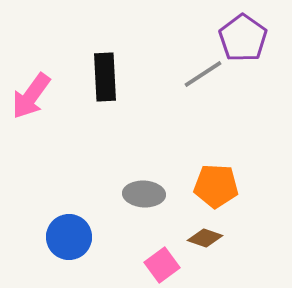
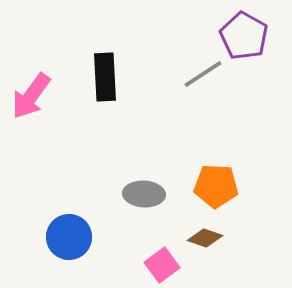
purple pentagon: moved 1 px right, 2 px up; rotated 6 degrees counterclockwise
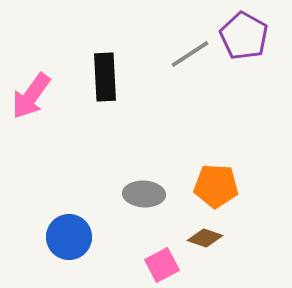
gray line: moved 13 px left, 20 px up
pink square: rotated 8 degrees clockwise
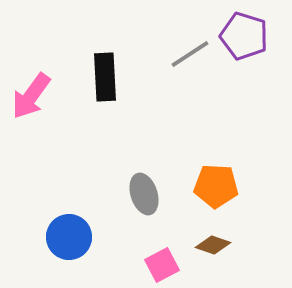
purple pentagon: rotated 12 degrees counterclockwise
gray ellipse: rotated 69 degrees clockwise
brown diamond: moved 8 px right, 7 px down
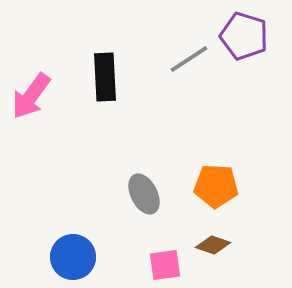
gray line: moved 1 px left, 5 px down
gray ellipse: rotated 9 degrees counterclockwise
blue circle: moved 4 px right, 20 px down
pink square: moved 3 px right; rotated 20 degrees clockwise
